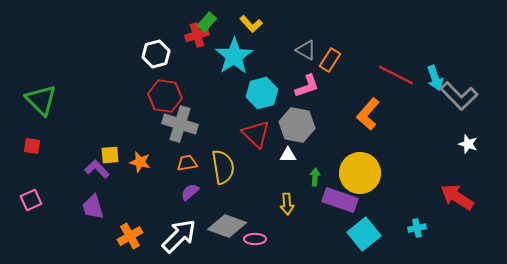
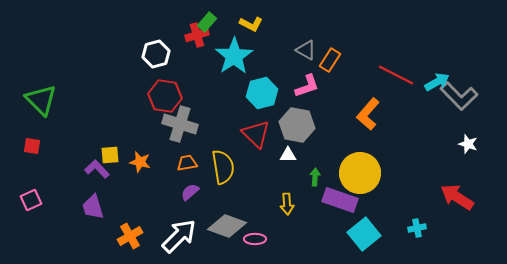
yellow L-shape: rotated 20 degrees counterclockwise
cyan arrow: moved 2 px right, 4 px down; rotated 100 degrees counterclockwise
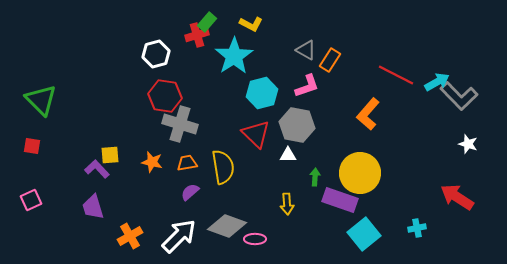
orange star: moved 12 px right
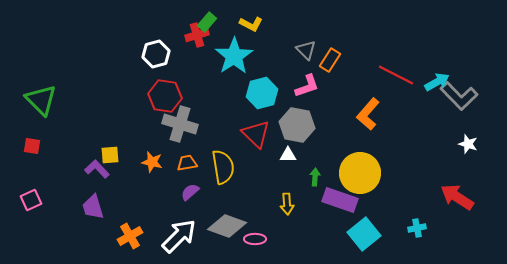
gray triangle: rotated 15 degrees clockwise
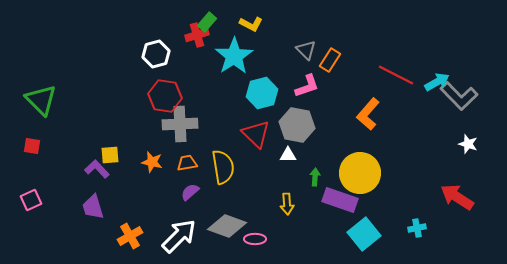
gray cross: rotated 20 degrees counterclockwise
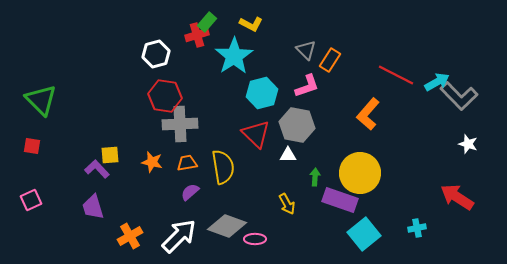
yellow arrow: rotated 25 degrees counterclockwise
